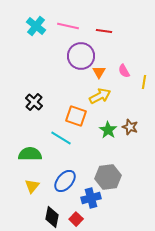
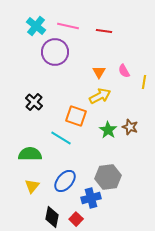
purple circle: moved 26 px left, 4 px up
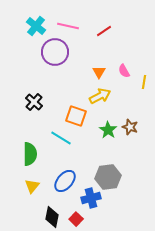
red line: rotated 42 degrees counterclockwise
green semicircle: rotated 90 degrees clockwise
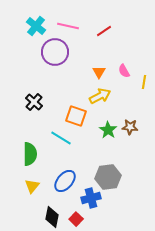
brown star: rotated 14 degrees counterclockwise
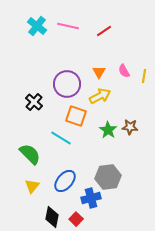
cyan cross: moved 1 px right
purple circle: moved 12 px right, 32 px down
yellow line: moved 6 px up
green semicircle: rotated 45 degrees counterclockwise
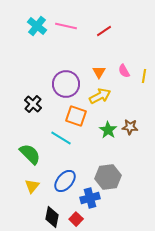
pink line: moved 2 px left
purple circle: moved 1 px left
black cross: moved 1 px left, 2 px down
blue cross: moved 1 px left
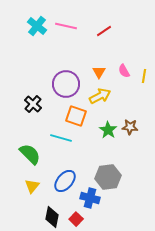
cyan line: rotated 15 degrees counterclockwise
blue cross: rotated 30 degrees clockwise
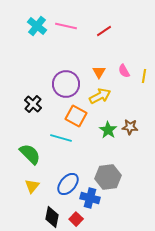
orange square: rotated 10 degrees clockwise
blue ellipse: moved 3 px right, 3 px down
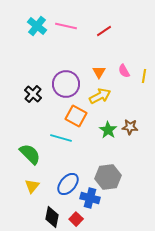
black cross: moved 10 px up
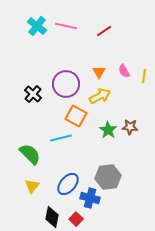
cyan line: rotated 30 degrees counterclockwise
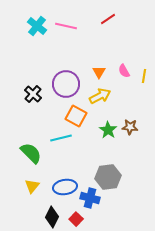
red line: moved 4 px right, 12 px up
green semicircle: moved 1 px right, 1 px up
blue ellipse: moved 3 px left, 3 px down; rotated 40 degrees clockwise
black diamond: rotated 15 degrees clockwise
